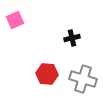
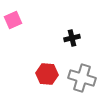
pink square: moved 2 px left
gray cross: moved 1 px left, 1 px up
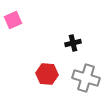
black cross: moved 1 px right, 5 px down
gray cross: moved 4 px right
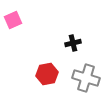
red hexagon: rotated 15 degrees counterclockwise
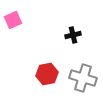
black cross: moved 8 px up
gray cross: moved 3 px left
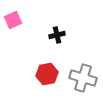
black cross: moved 16 px left
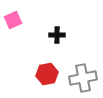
black cross: rotated 14 degrees clockwise
gray cross: rotated 28 degrees counterclockwise
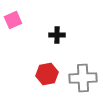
gray cross: rotated 8 degrees clockwise
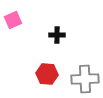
red hexagon: rotated 15 degrees clockwise
gray cross: moved 2 px right, 1 px down
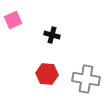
black cross: moved 5 px left; rotated 14 degrees clockwise
gray cross: moved 1 px right; rotated 12 degrees clockwise
